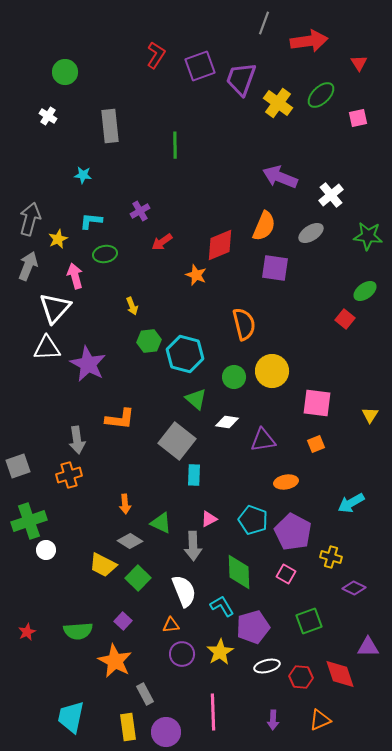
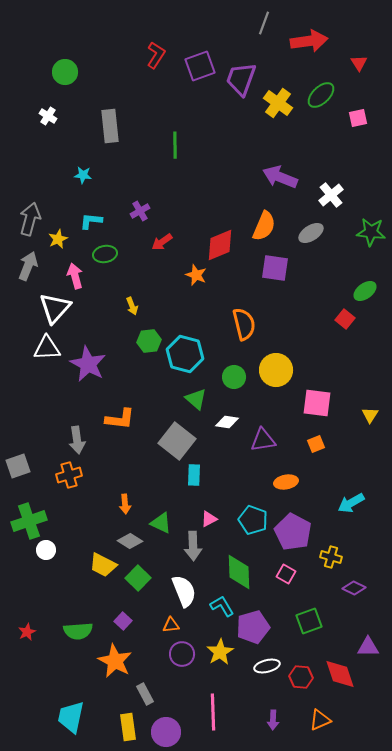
green star at (368, 236): moved 3 px right, 4 px up
yellow circle at (272, 371): moved 4 px right, 1 px up
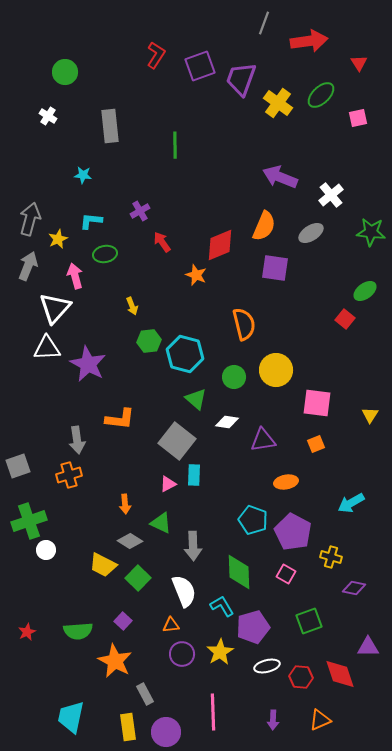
red arrow at (162, 242): rotated 90 degrees clockwise
pink triangle at (209, 519): moved 41 px left, 35 px up
purple diamond at (354, 588): rotated 15 degrees counterclockwise
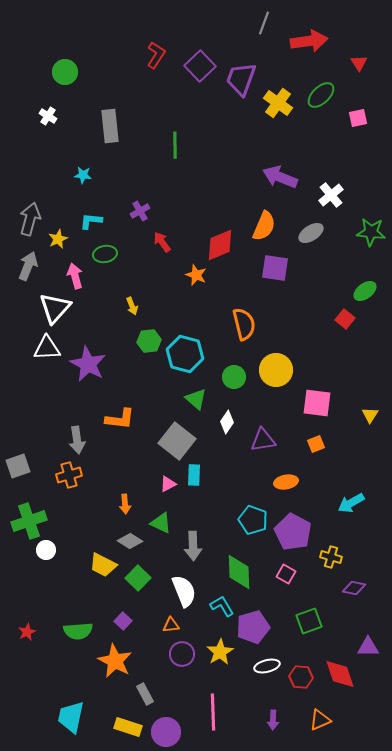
purple square at (200, 66): rotated 24 degrees counterclockwise
white diamond at (227, 422): rotated 65 degrees counterclockwise
yellow rectangle at (128, 727): rotated 64 degrees counterclockwise
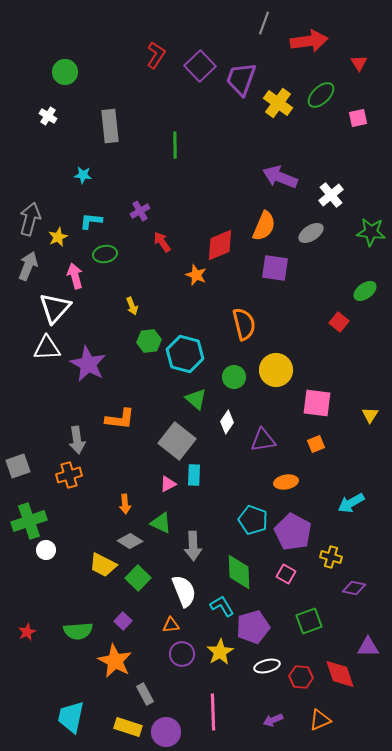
yellow star at (58, 239): moved 2 px up
red square at (345, 319): moved 6 px left, 3 px down
purple arrow at (273, 720): rotated 66 degrees clockwise
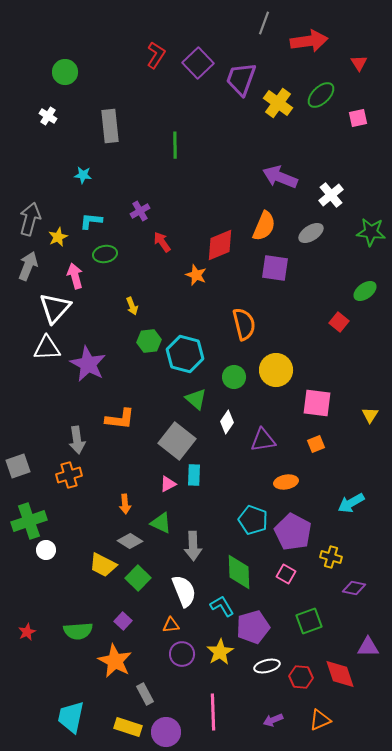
purple square at (200, 66): moved 2 px left, 3 px up
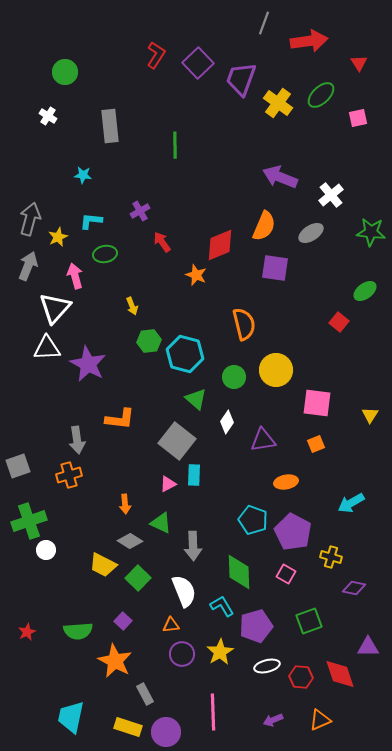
purple pentagon at (253, 627): moved 3 px right, 1 px up
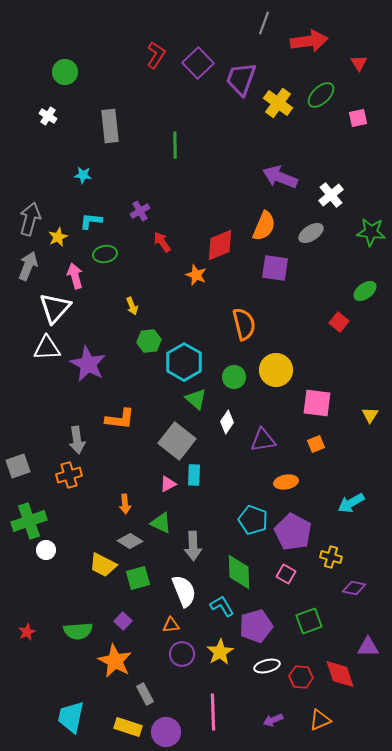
cyan hexagon at (185, 354): moved 1 px left, 8 px down; rotated 15 degrees clockwise
green square at (138, 578): rotated 30 degrees clockwise
